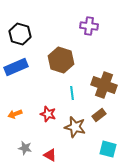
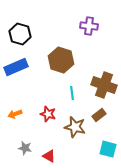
red triangle: moved 1 px left, 1 px down
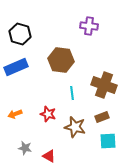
brown hexagon: rotated 10 degrees counterclockwise
brown rectangle: moved 3 px right, 2 px down; rotated 16 degrees clockwise
cyan square: moved 8 px up; rotated 18 degrees counterclockwise
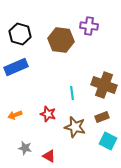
brown hexagon: moved 20 px up
orange arrow: moved 1 px down
cyan square: rotated 30 degrees clockwise
